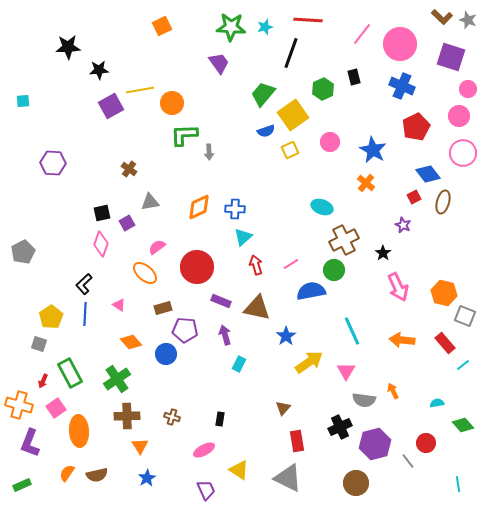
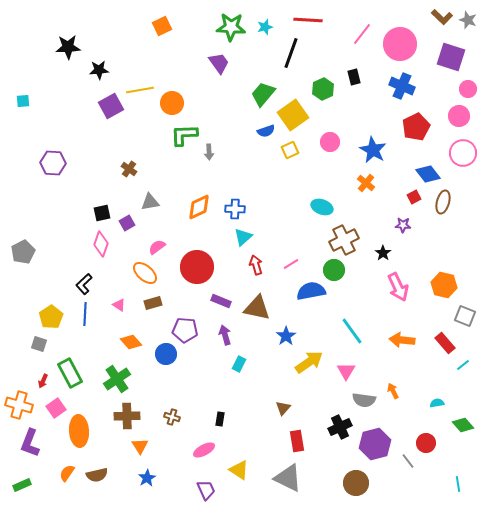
purple star at (403, 225): rotated 21 degrees counterclockwise
orange hexagon at (444, 293): moved 8 px up
brown rectangle at (163, 308): moved 10 px left, 5 px up
cyan line at (352, 331): rotated 12 degrees counterclockwise
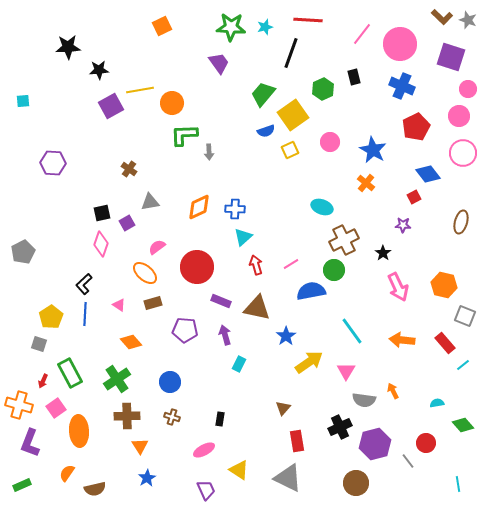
brown ellipse at (443, 202): moved 18 px right, 20 px down
blue circle at (166, 354): moved 4 px right, 28 px down
brown semicircle at (97, 475): moved 2 px left, 14 px down
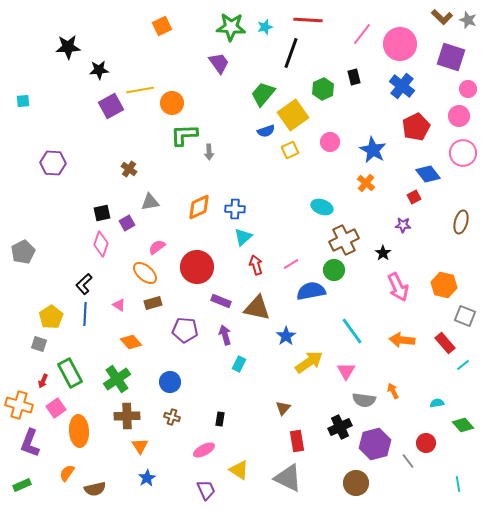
blue cross at (402, 86): rotated 15 degrees clockwise
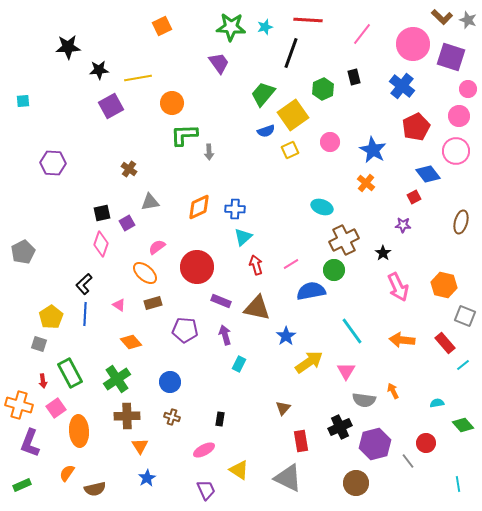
pink circle at (400, 44): moved 13 px right
yellow line at (140, 90): moved 2 px left, 12 px up
pink circle at (463, 153): moved 7 px left, 2 px up
red arrow at (43, 381): rotated 32 degrees counterclockwise
red rectangle at (297, 441): moved 4 px right
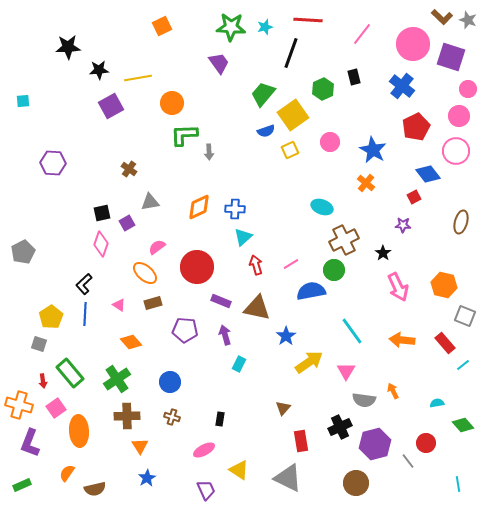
green rectangle at (70, 373): rotated 12 degrees counterclockwise
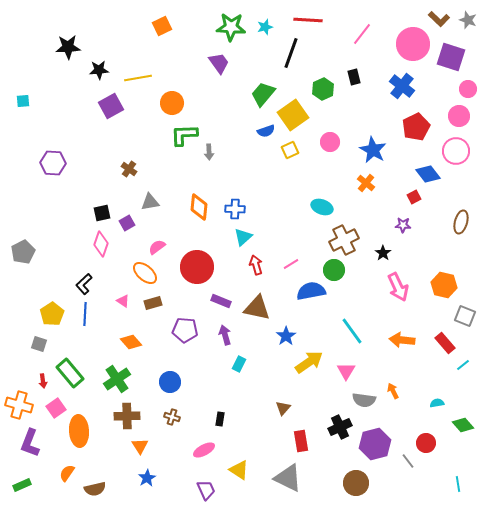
brown L-shape at (442, 17): moved 3 px left, 2 px down
orange diamond at (199, 207): rotated 60 degrees counterclockwise
pink triangle at (119, 305): moved 4 px right, 4 px up
yellow pentagon at (51, 317): moved 1 px right, 3 px up
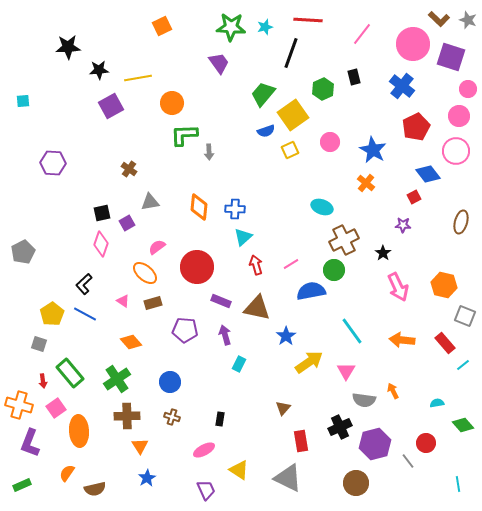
blue line at (85, 314): rotated 65 degrees counterclockwise
